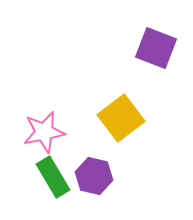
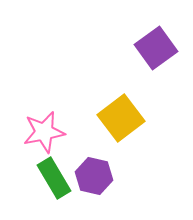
purple square: rotated 33 degrees clockwise
green rectangle: moved 1 px right, 1 px down
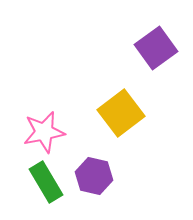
yellow square: moved 5 px up
green rectangle: moved 8 px left, 4 px down
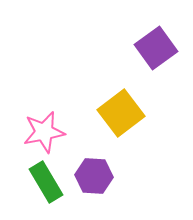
purple hexagon: rotated 9 degrees counterclockwise
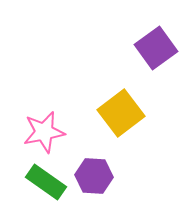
green rectangle: rotated 24 degrees counterclockwise
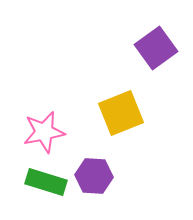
yellow square: rotated 15 degrees clockwise
green rectangle: rotated 18 degrees counterclockwise
